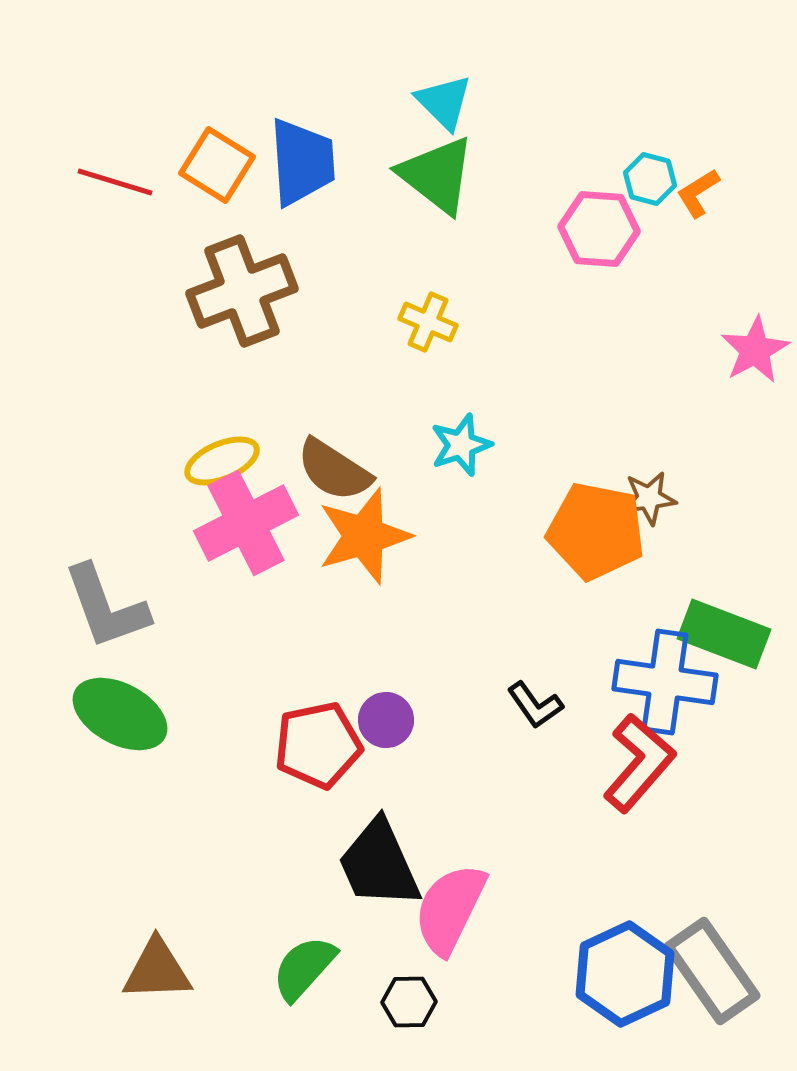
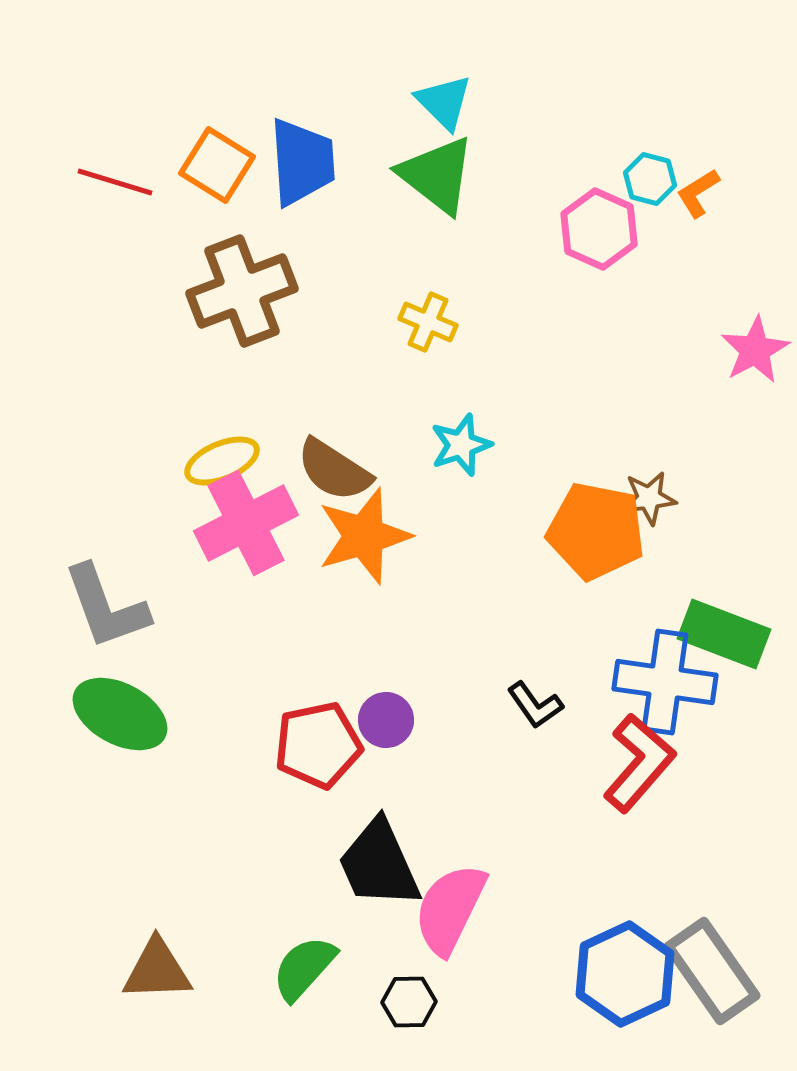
pink hexagon: rotated 20 degrees clockwise
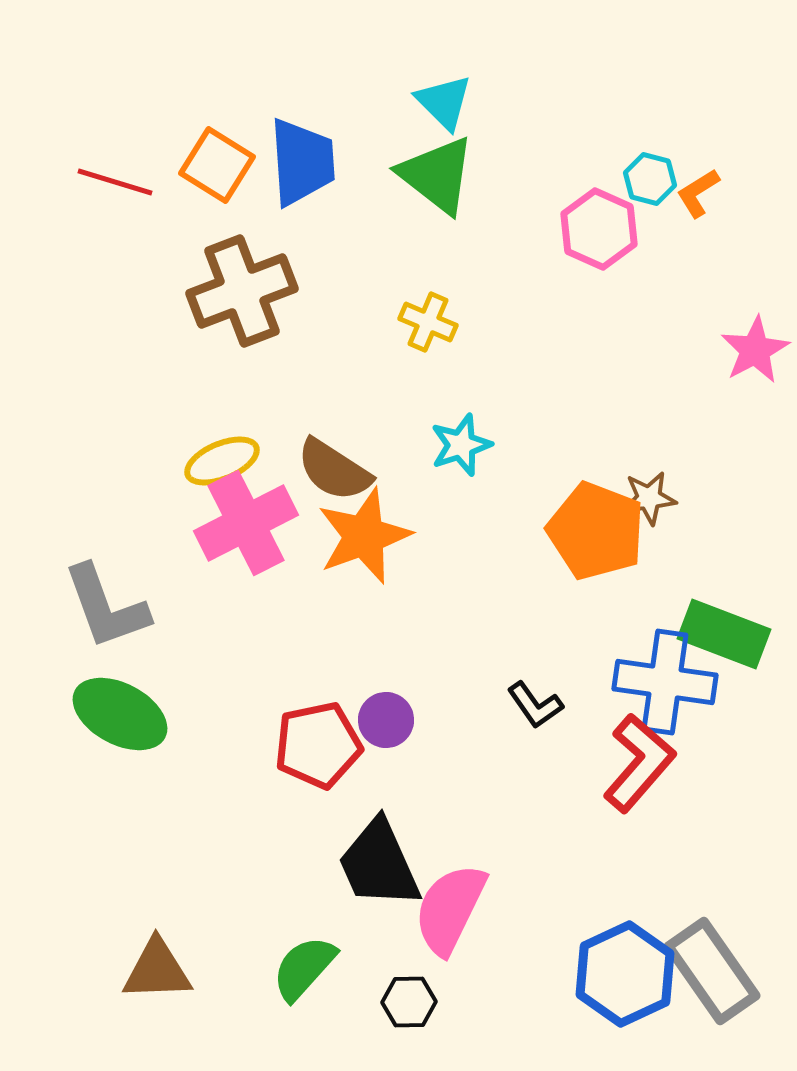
orange pentagon: rotated 10 degrees clockwise
orange star: rotated 4 degrees counterclockwise
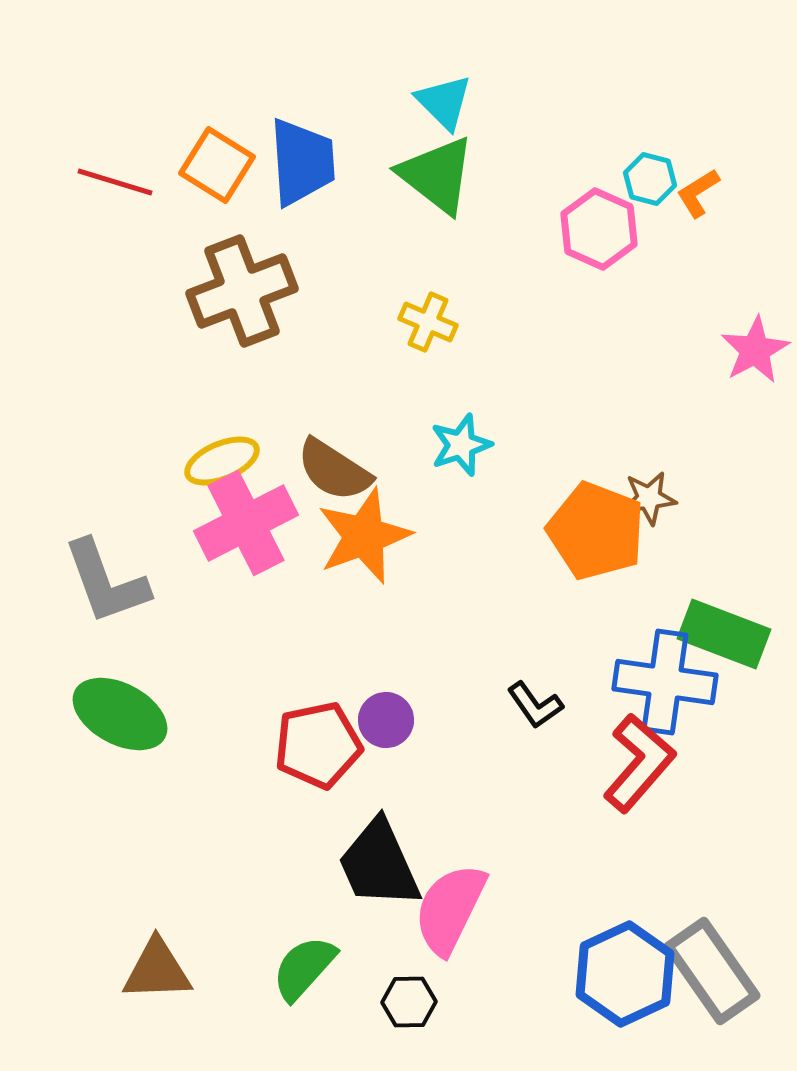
gray L-shape: moved 25 px up
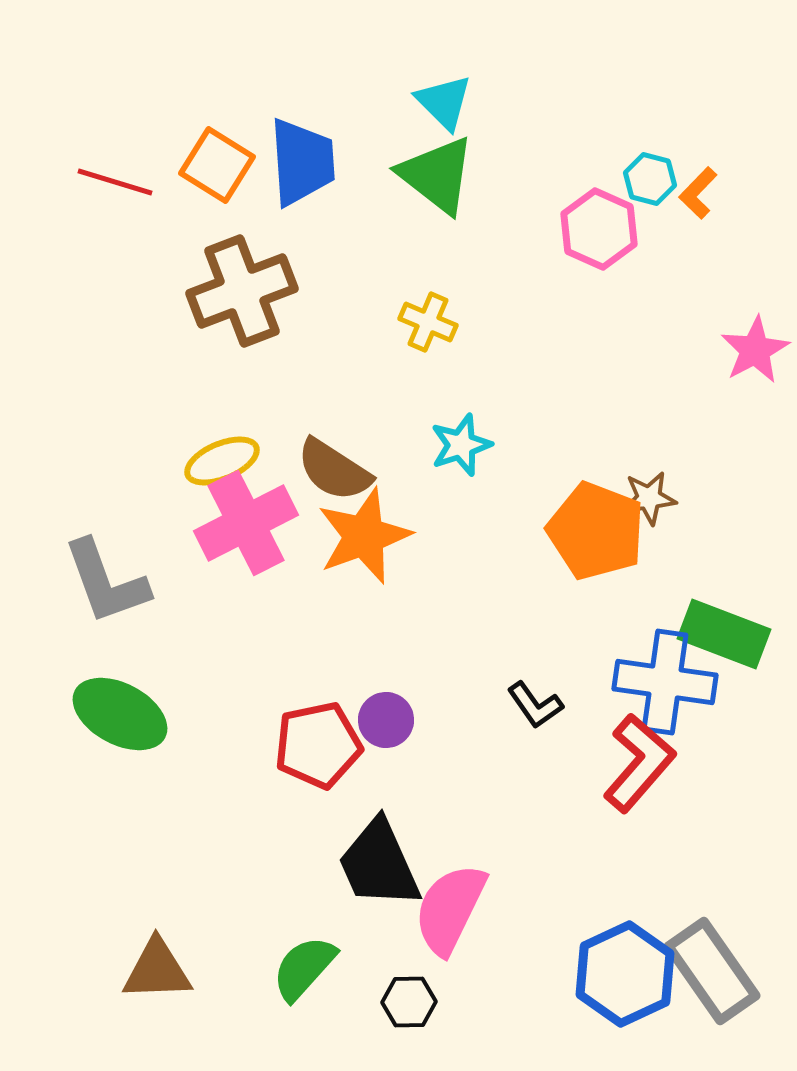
orange L-shape: rotated 14 degrees counterclockwise
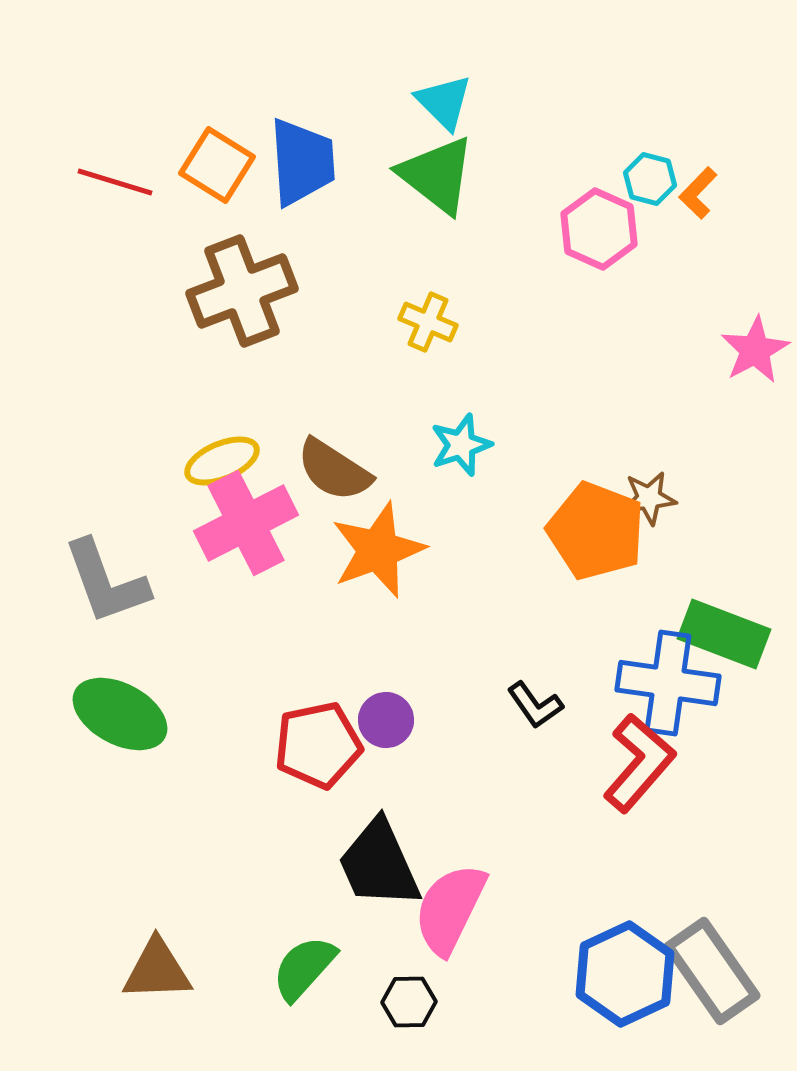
orange star: moved 14 px right, 14 px down
blue cross: moved 3 px right, 1 px down
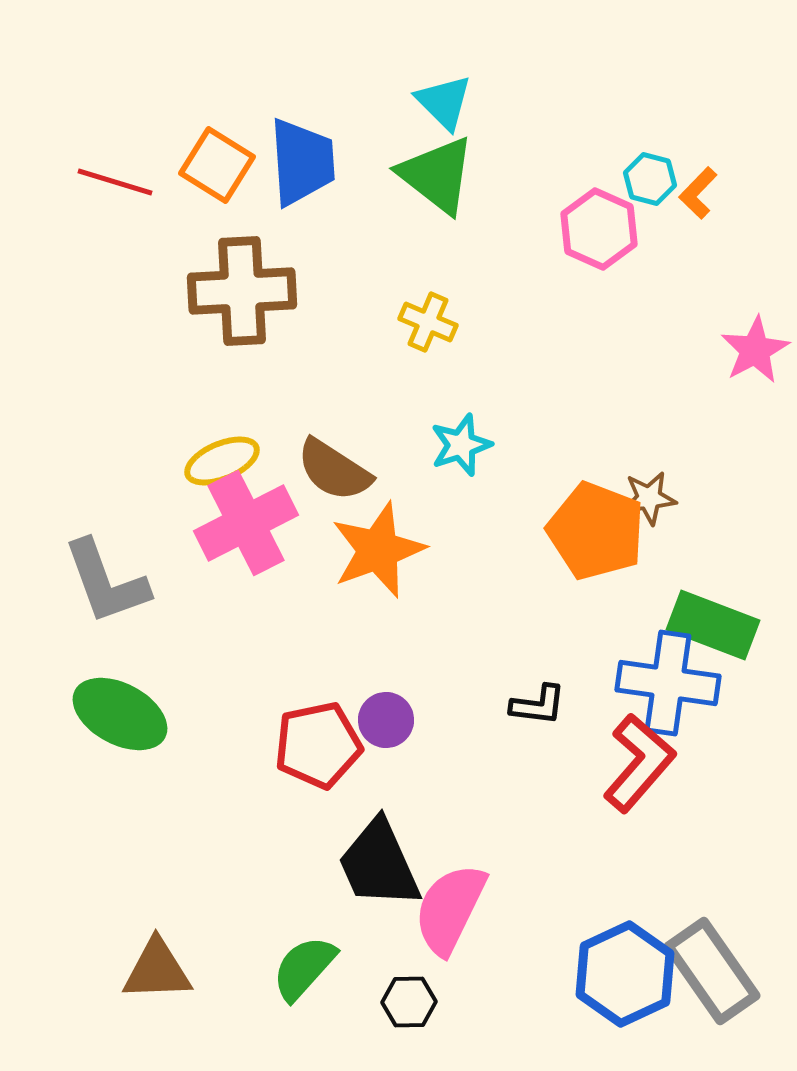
brown cross: rotated 18 degrees clockwise
green rectangle: moved 11 px left, 9 px up
black L-shape: moved 3 px right; rotated 48 degrees counterclockwise
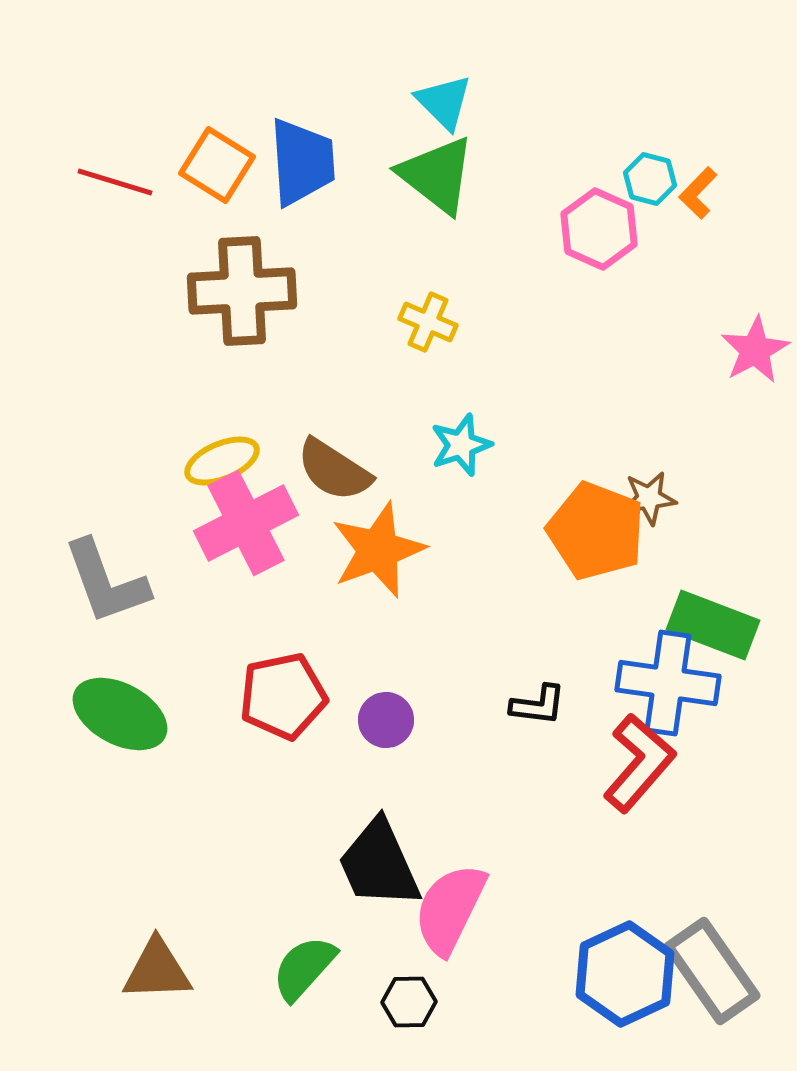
red pentagon: moved 35 px left, 49 px up
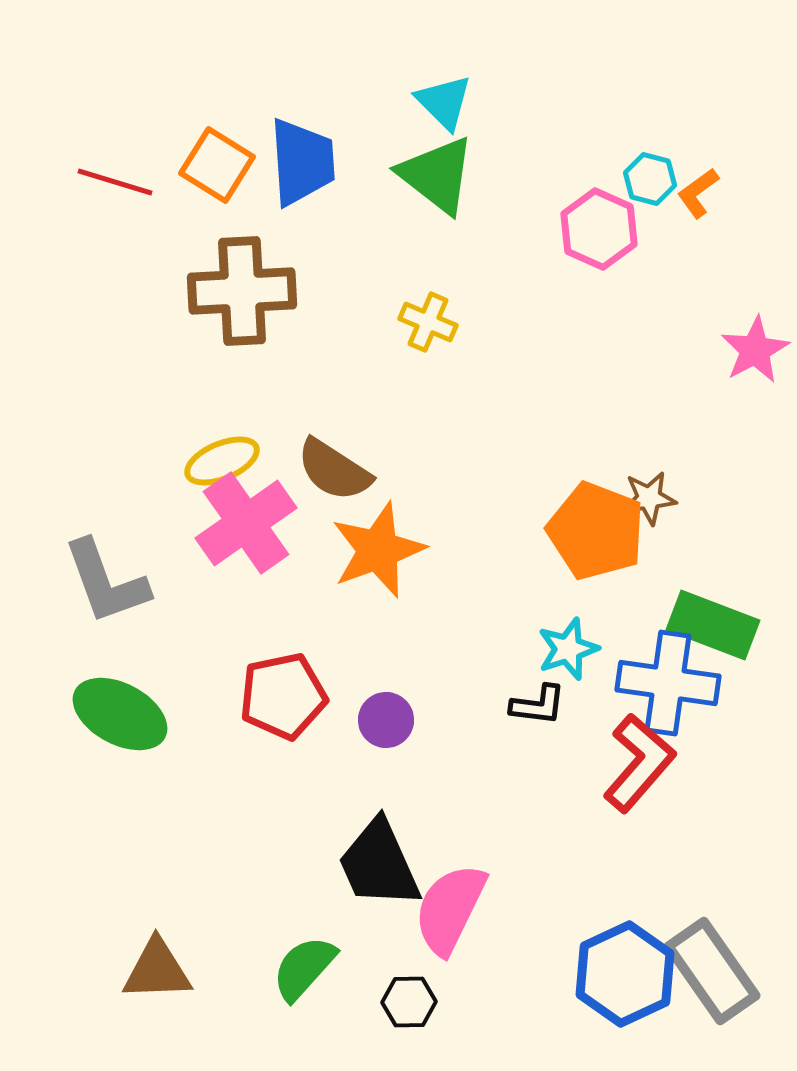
orange L-shape: rotated 10 degrees clockwise
cyan star: moved 107 px right, 204 px down
pink cross: rotated 8 degrees counterclockwise
